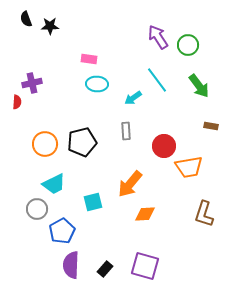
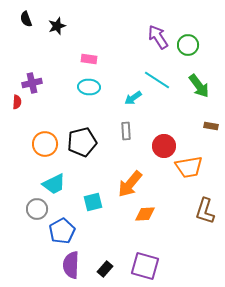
black star: moved 7 px right; rotated 18 degrees counterclockwise
cyan line: rotated 20 degrees counterclockwise
cyan ellipse: moved 8 px left, 3 px down
brown L-shape: moved 1 px right, 3 px up
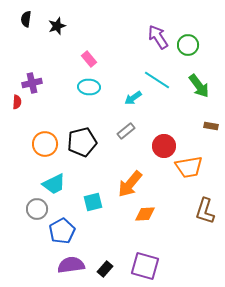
black semicircle: rotated 28 degrees clockwise
pink rectangle: rotated 42 degrees clockwise
gray rectangle: rotated 54 degrees clockwise
purple semicircle: rotated 80 degrees clockwise
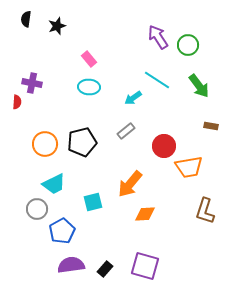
purple cross: rotated 24 degrees clockwise
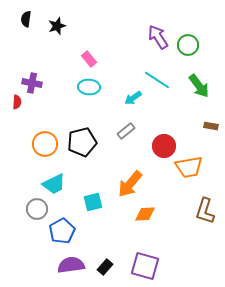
black rectangle: moved 2 px up
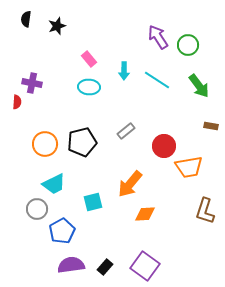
cyan arrow: moved 9 px left, 27 px up; rotated 54 degrees counterclockwise
purple square: rotated 20 degrees clockwise
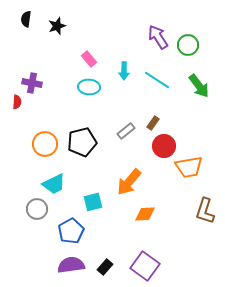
brown rectangle: moved 58 px left, 3 px up; rotated 64 degrees counterclockwise
orange arrow: moved 1 px left, 2 px up
blue pentagon: moved 9 px right
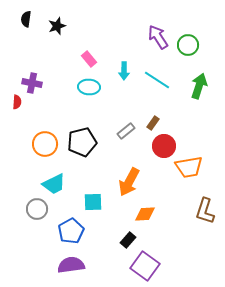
green arrow: rotated 125 degrees counterclockwise
orange arrow: rotated 12 degrees counterclockwise
cyan square: rotated 12 degrees clockwise
black rectangle: moved 23 px right, 27 px up
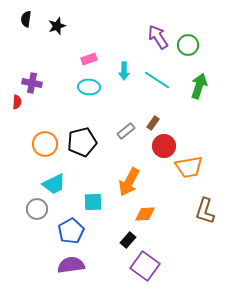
pink rectangle: rotated 70 degrees counterclockwise
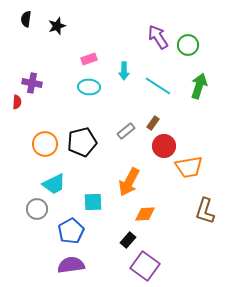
cyan line: moved 1 px right, 6 px down
